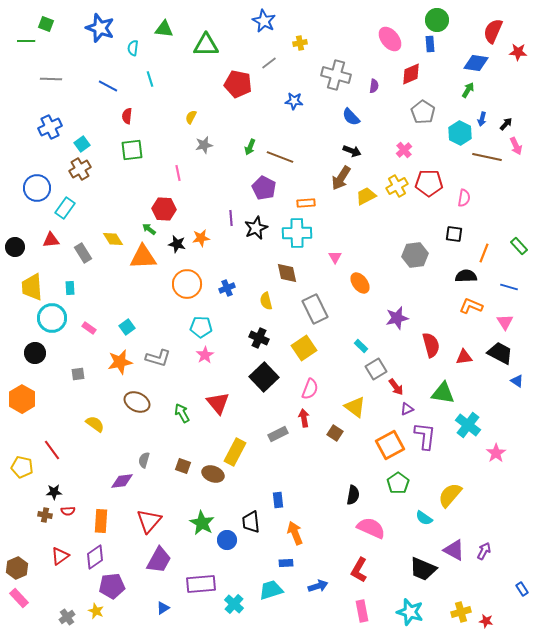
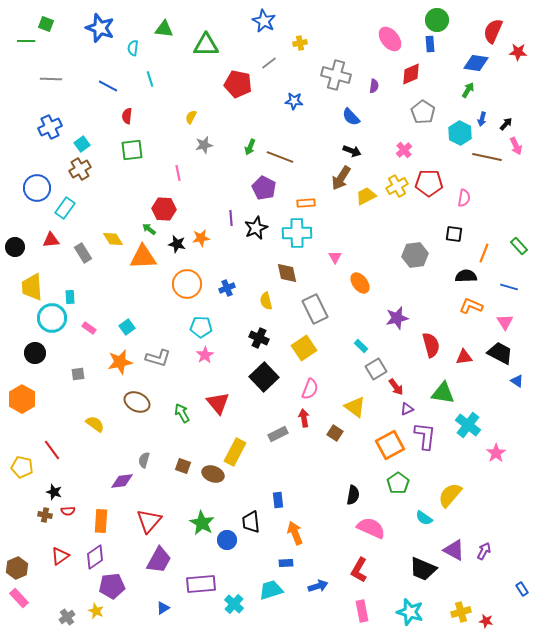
cyan rectangle at (70, 288): moved 9 px down
black star at (54, 492): rotated 21 degrees clockwise
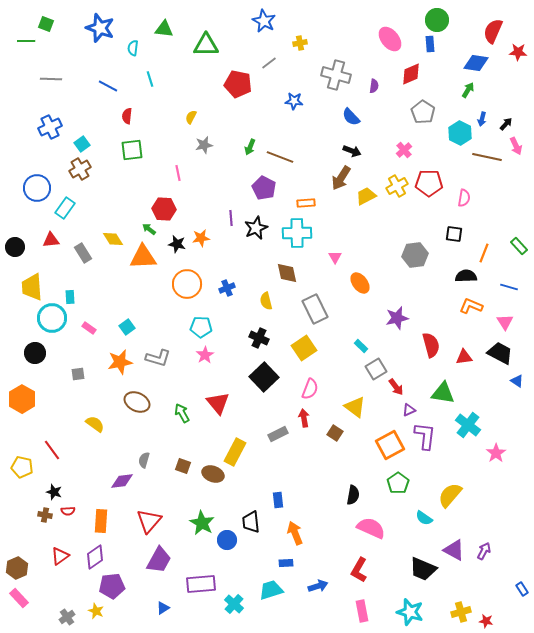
purple triangle at (407, 409): moved 2 px right, 1 px down
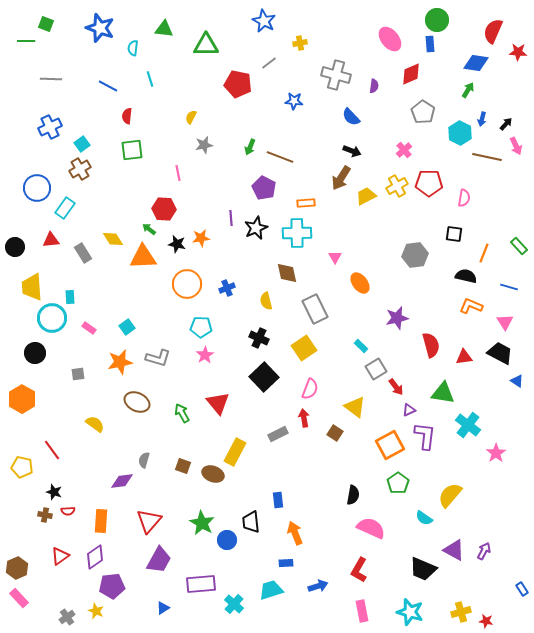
black semicircle at (466, 276): rotated 15 degrees clockwise
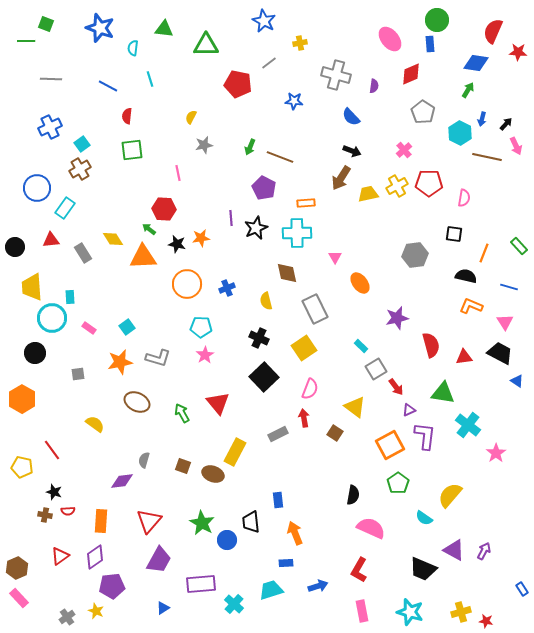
yellow trapezoid at (366, 196): moved 2 px right, 2 px up; rotated 15 degrees clockwise
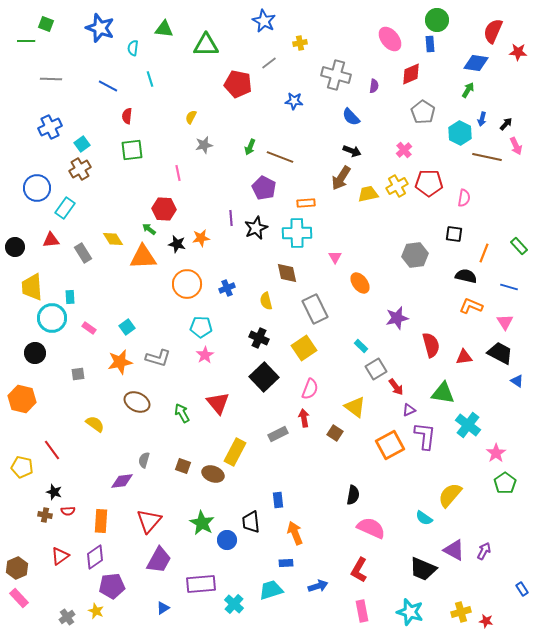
orange hexagon at (22, 399): rotated 16 degrees counterclockwise
green pentagon at (398, 483): moved 107 px right
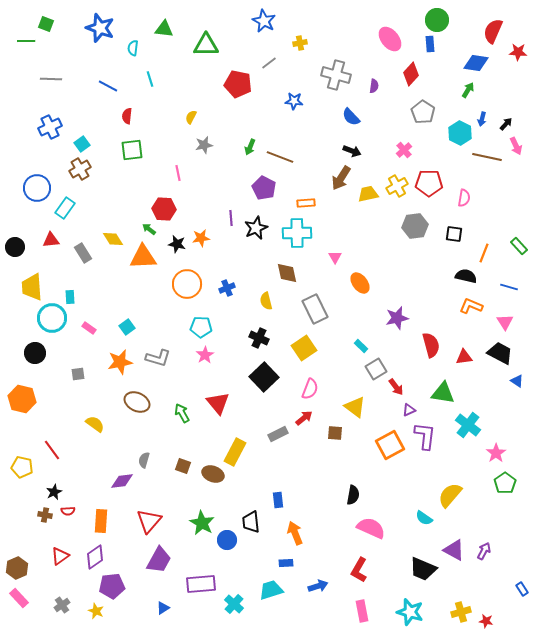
red diamond at (411, 74): rotated 25 degrees counterclockwise
gray hexagon at (415, 255): moved 29 px up
red arrow at (304, 418): rotated 60 degrees clockwise
brown square at (335, 433): rotated 28 degrees counterclockwise
black star at (54, 492): rotated 28 degrees clockwise
gray cross at (67, 617): moved 5 px left, 12 px up
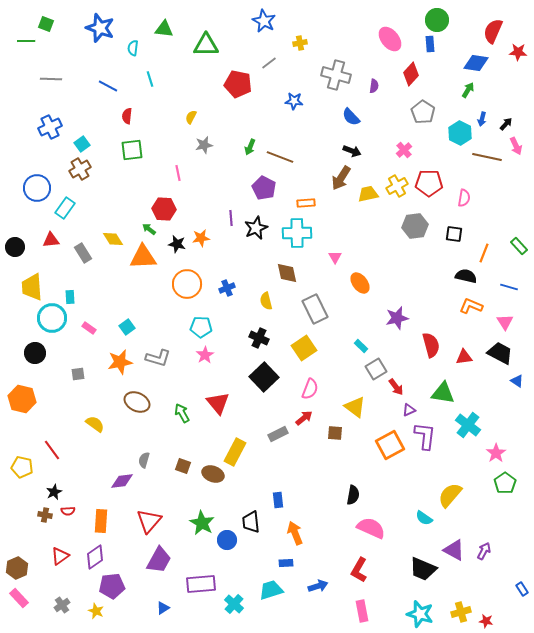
cyan star at (410, 612): moved 10 px right, 2 px down
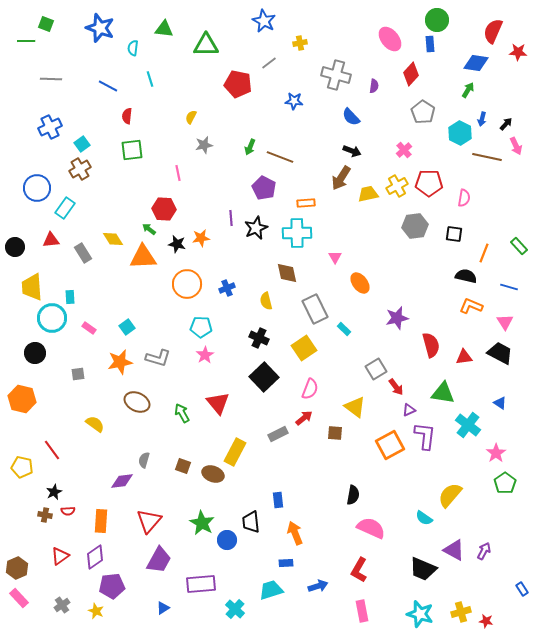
cyan rectangle at (361, 346): moved 17 px left, 17 px up
blue triangle at (517, 381): moved 17 px left, 22 px down
cyan cross at (234, 604): moved 1 px right, 5 px down
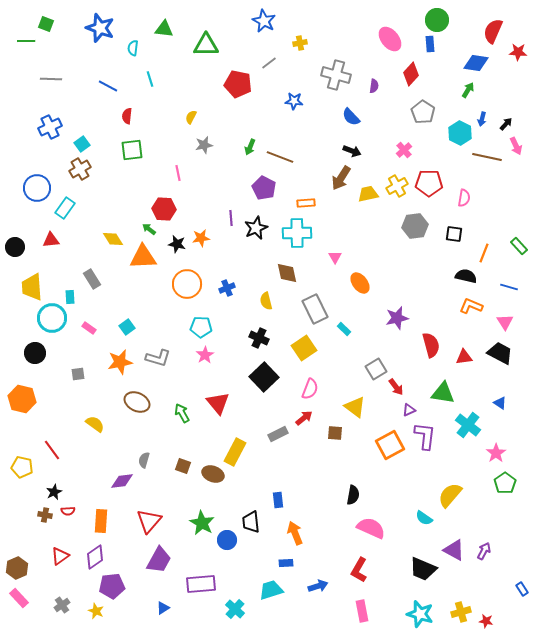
gray rectangle at (83, 253): moved 9 px right, 26 px down
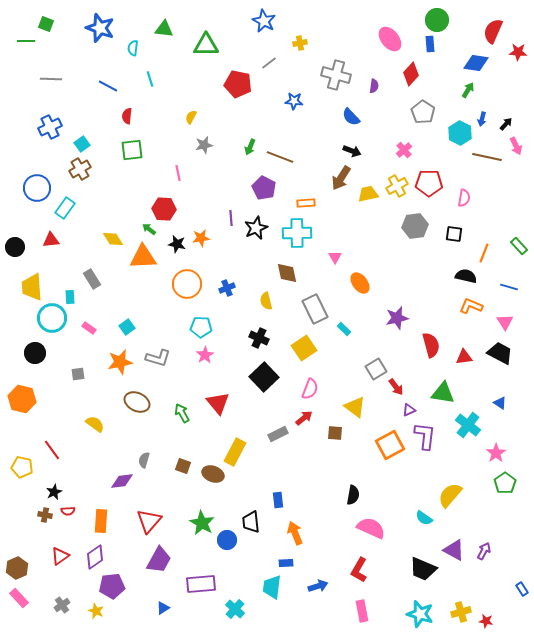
cyan trapezoid at (271, 590): moved 1 px right, 3 px up; rotated 65 degrees counterclockwise
